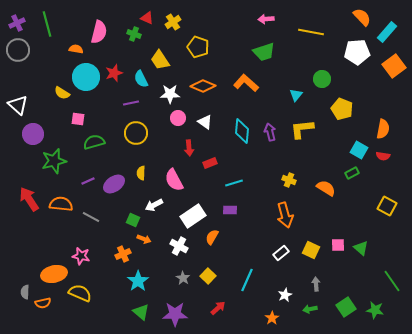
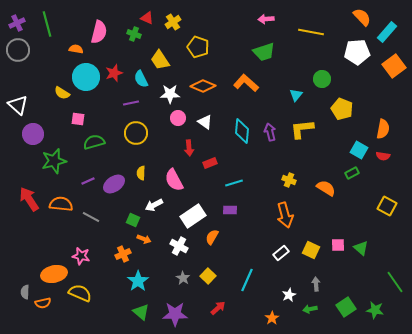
green line at (392, 281): moved 3 px right, 1 px down
white star at (285, 295): moved 4 px right
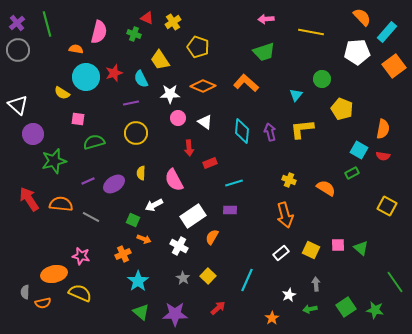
purple cross at (17, 23): rotated 14 degrees counterclockwise
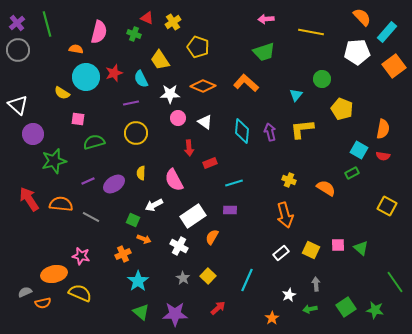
gray semicircle at (25, 292): rotated 64 degrees clockwise
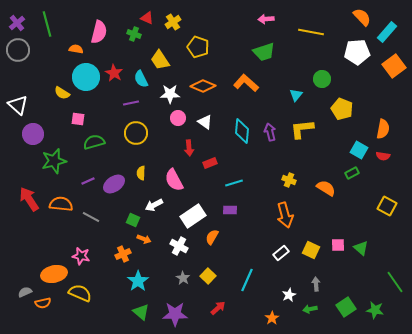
red star at (114, 73): rotated 24 degrees counterclockwise
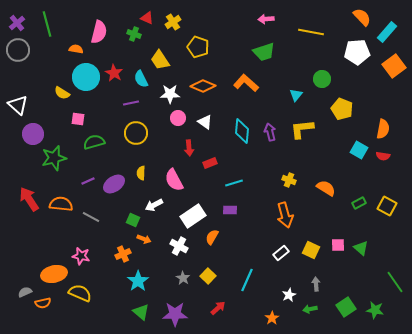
green star at (54, 161): moved 3 px up
green rectangle at (352, 173): moved 7 px right, 30 px down
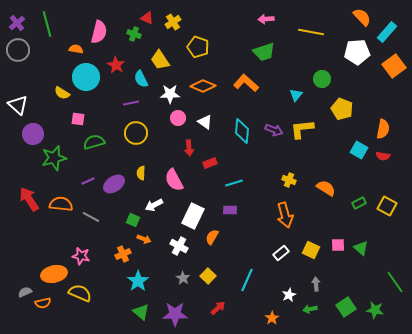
red star at (114, 73): moved 2 px right, 8 px up
purple arrow at (270, 132): moved 4 px right, 2 px up; rotated 126 degrees clockwise
white rectangle at (193, 216): rotated 30 degrees counterclockwise
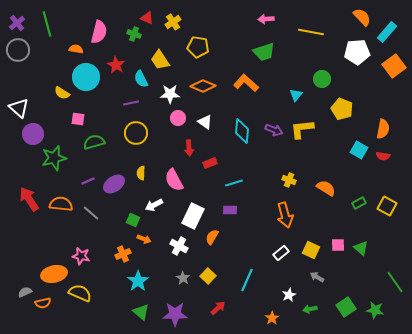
yellow pentagon at (198, 47): rotated 10 degrees counterclockwise
white triangle at (18, 105): moved 1 px right, 3 px down
gray line at (91, 217): moved 4 px up; rotated 12 degrees clockwise
gray arrow at (316, 284): moved 1 px right, 7 px up; rotated 56 degrees counterclockwise
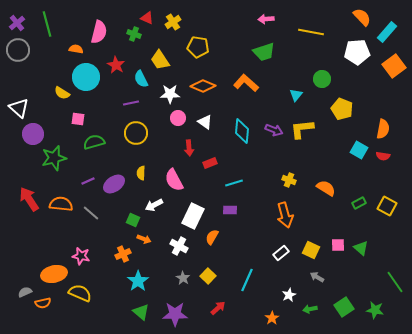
green square at (346, 307): moved 2 px left
